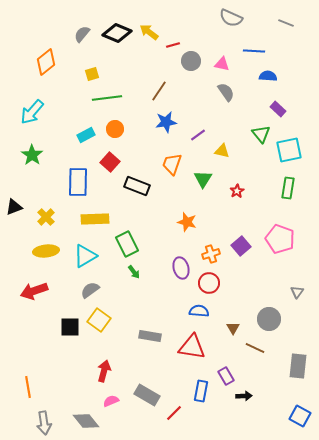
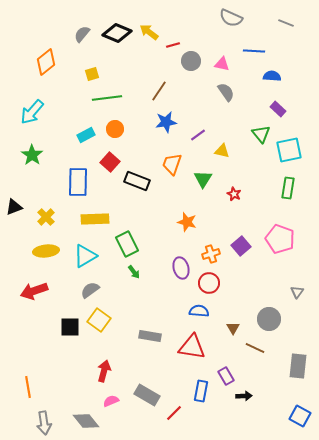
blue semicircle at (268, 76): moved 4 px right
black rectangle at (137, 186): moved 5 px up
red star at (237, 191): moved 3 px left, 3 px down; rotated 16 degrees counterclockwise
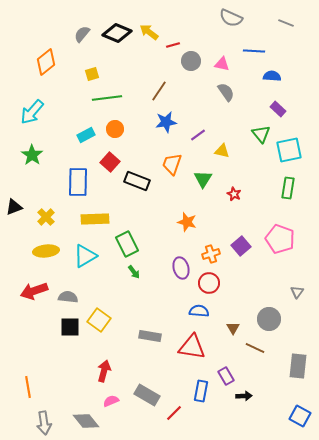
gray semicircle at (90, 290): moved 22 px left, 7 px down; rotated 42 degrees clockwise
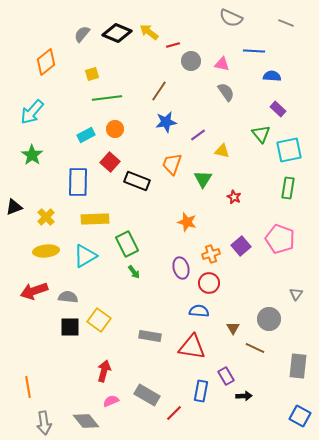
red star at (234, 194): moved 3 px down
gray triangle at (297, 292): moved 1 px left, 2 px down
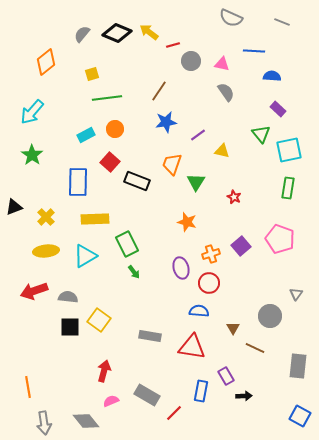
gray line at (286, 23): moved 4 px left, 1 px up
green triangle at (203, 179): moved 7 px left, 3 px down
gray circle at (269, 319): moved 1 px right, 3 px up
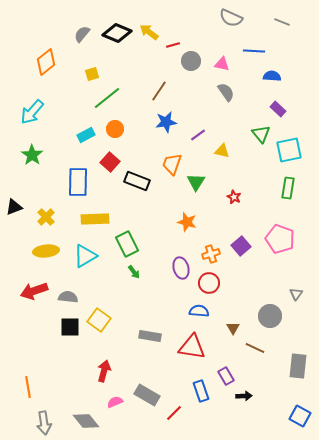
green line at (107, 98): rotated 32 degrees counterclockwise
blue rectangle at (201, 391): rotated 30 degrees counterclockwise
pink semicircle at (111, 401): moved 4 px right, 1 px down
